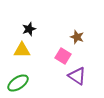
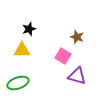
purple triangle: rotated 18 degrees counterclockwise
green ellipse: rotated 15 degrees clockwise
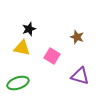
yellow triangle: moved 2 px up; rotated 12 degrees clockwise
pink square: moved 11 px left
purple triangle: moved 3 px right
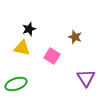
brown star: moved 2 px left
purple triangle: moved 6 px right, 2 px down; rotated 42 degrees clockwise
green ellipse: moved 2 px left, 1 px down
